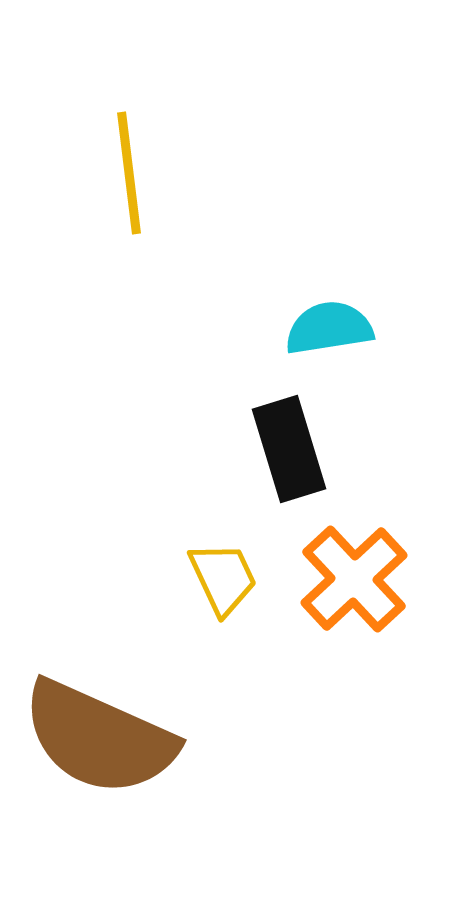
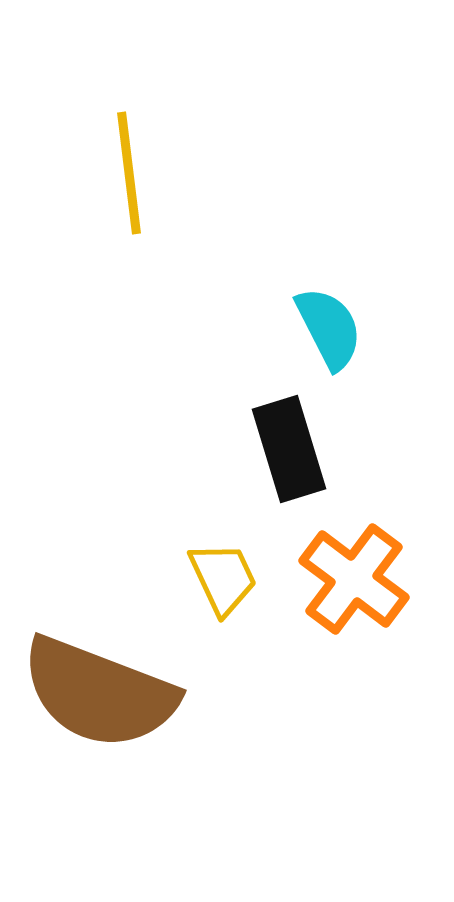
cyan semicircle: rotated 72 degrees clockwise
orange cross: rotated 10 degrees counterclockwise
brown semicircle: moved 45 px up; rotated 3 degrees counterclockwise
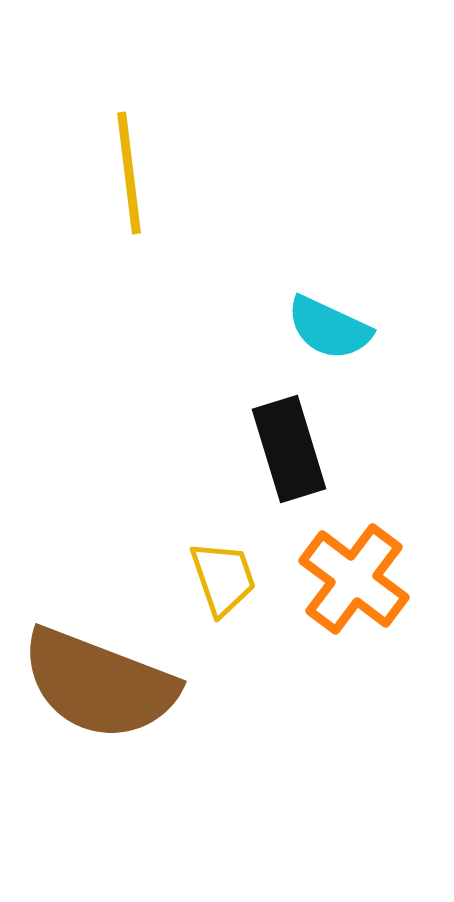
cyan semicircle: rotated 142 degrees clockwise
yellow trapezoid: rotated 6 degrees clockwise
brown semicircle: moved 9 px up
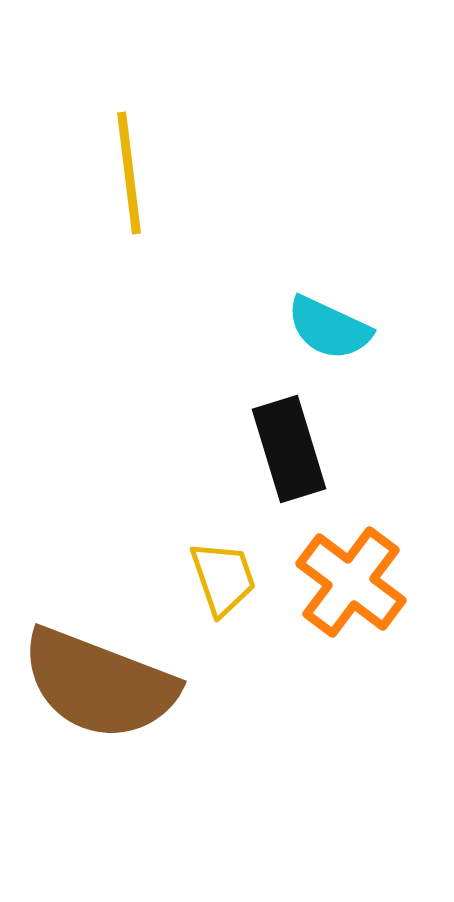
orange cross: moved 3 px left, 3 px down
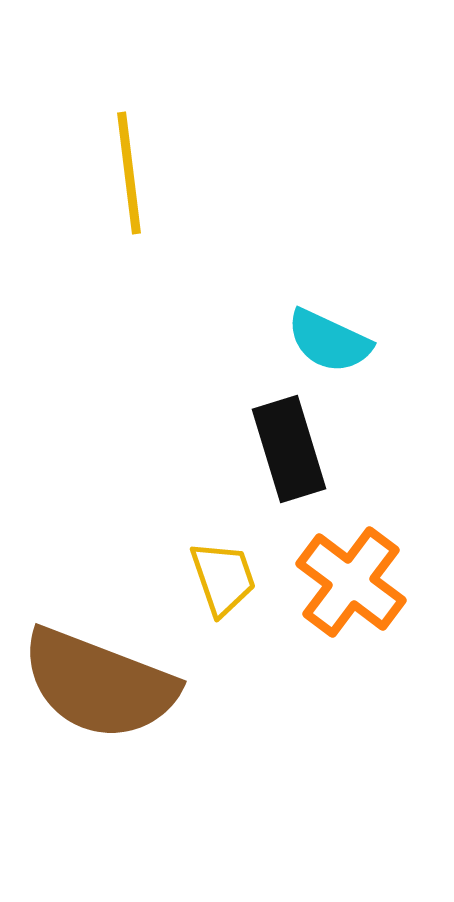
cyan semicircle: moved 13 px down
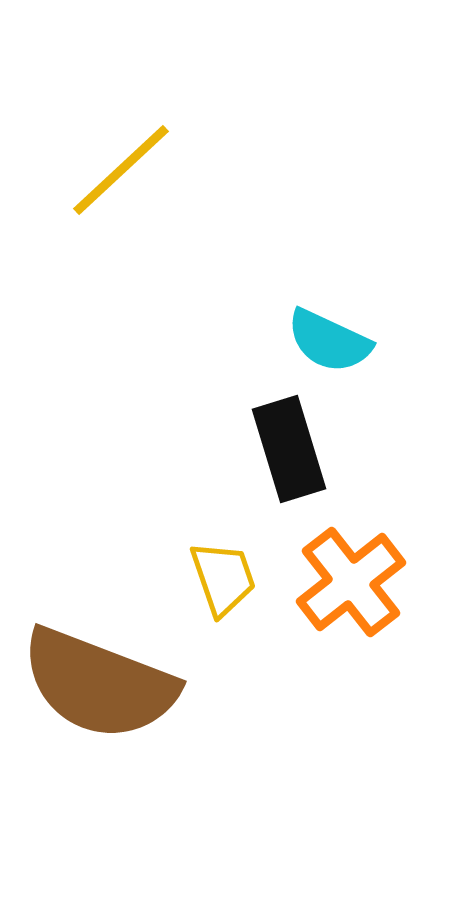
yellow line: moved 8 px left, 3 px up; rotated 54 degrees clockwise
orange cross: rotated 15 degrees clockwise
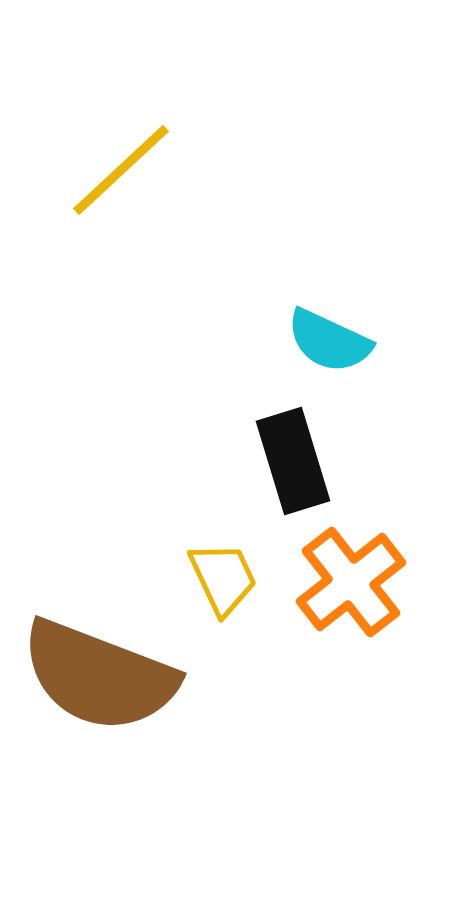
black rectangle: moved 4 px right, 12 px down
yellow trapezoid: rotated 6 degrees counterclockwise
brown semicircle: moved 8 px up
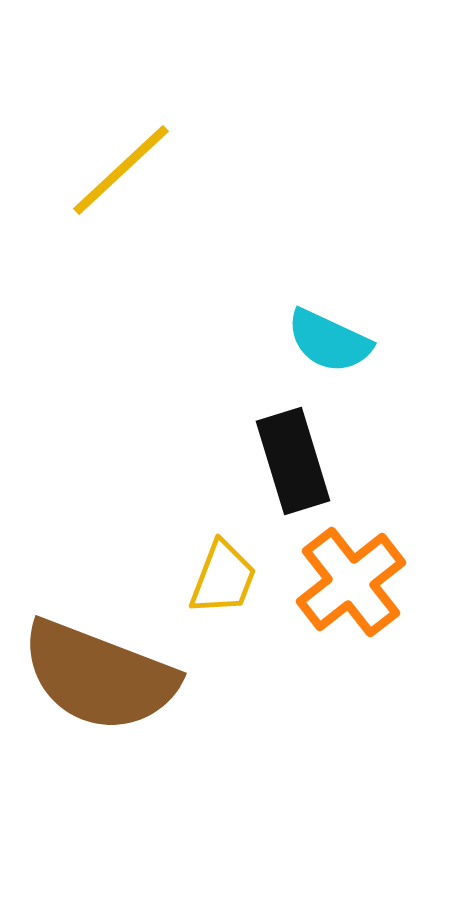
yellow trapezoid: rotated 46 degrees clockwise
